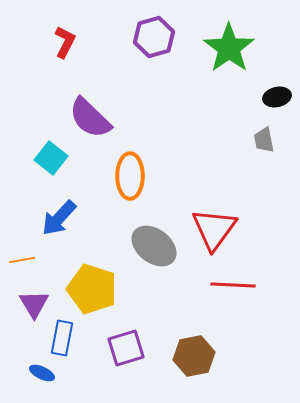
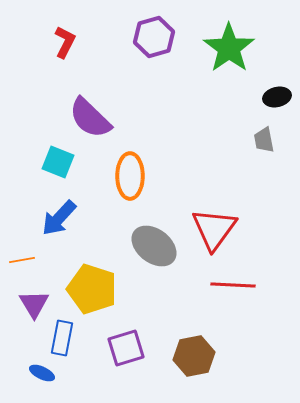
cyan square: moved 7 px right, 4 px down; rotated 16 degrees counterclockwise
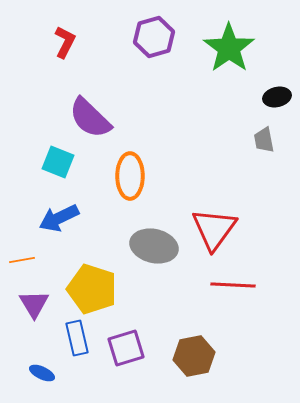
blue arrow: rotated 21 degrees clockwise
gray ellipse: rotated 24 degrees counterclockwise
blue rectangle: moved 15 px right; rotated 24 degrees counterclockwise
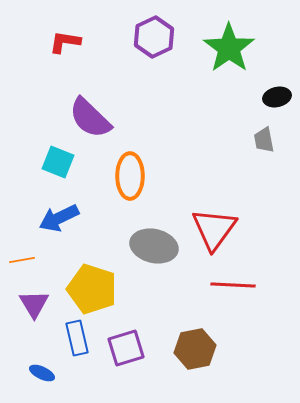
purple hexagon: rotated 9 degrees counterclockwise
red L-shape: rotated 108 degrees counterclockwise
brown hexagon: moved 1 px right, 7 px up
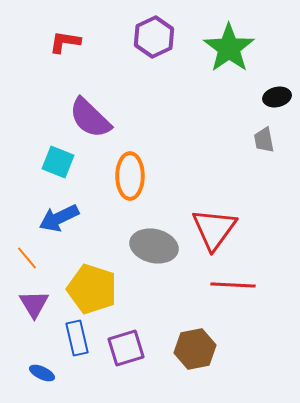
orange line: moved 5 px right, 2 px up; rotated 60 degrees clockwise
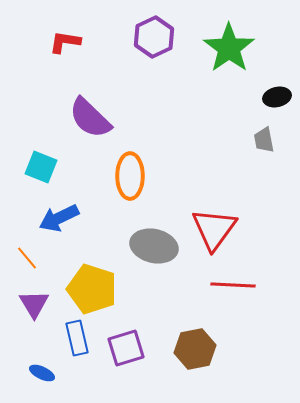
cyan square: moved 17 px left, 5 px down
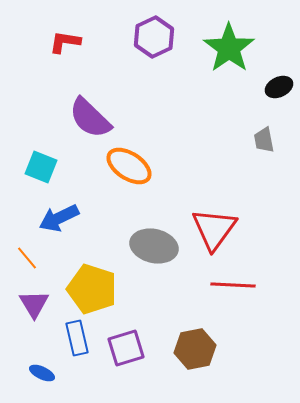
black ellipse: moved 2 px right, 10 px up; rotated 12 degrees counterclockwise
orange ellipse: moved 1 px left, 10 px up; rotated 57 degrees counterclockwise
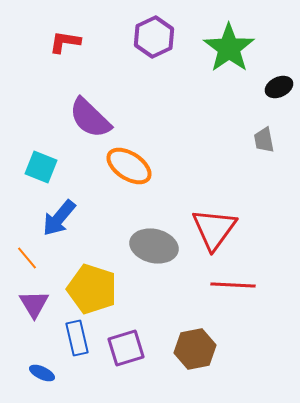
blue arrow: rotated 24 degrees counterclockwise
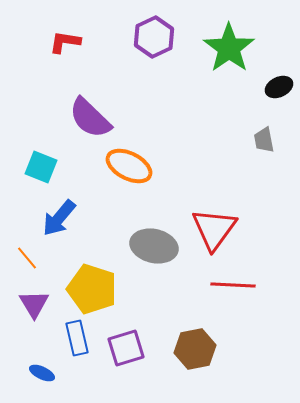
orange ellipse: rotated 6 degrees counterclockwise
